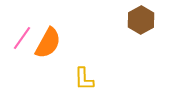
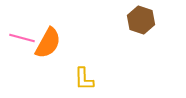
brown hexagon: rotated 12 degrees counterclockwise
pink line: rotated 70 degrees clockwise
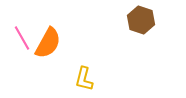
pink line: rotated 45 degrees clockwise
yellow L-shape: rotated 15 degrees clockwise
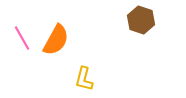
orange semicircle: moved 8 px right, 3 px up
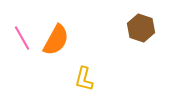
brown hexagon: moved 8 px down
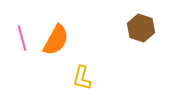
pink line: rotated 15 degrees clockwise
yellow L-shape: moved 2 px left, 1 px up
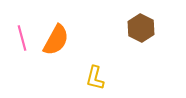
brown hexagon: rotated 8 degrees clockwise
yellow L-shape: moved 13 px right
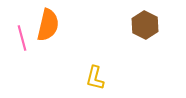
brown hexagon: moved 4 px right, 3 px up
orange semicircle: moved 8 px left, 15 px up; rotated 16 degrees counterclockwise
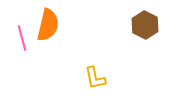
yellow L-shape: rotated 25 degrees counterclockwise
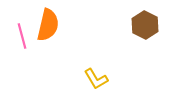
pink line: moved 2 px up
yellow L-shape: moved 1 px right, 1 px down; rotated 20 degrees counterclockwise
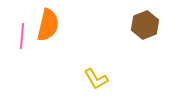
brown hexagon: rotated 12 degrees clockwise
pink line: rotated 20 degrees clockwise
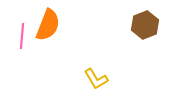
orange semicircle: rotated 8 degrees clockwise
